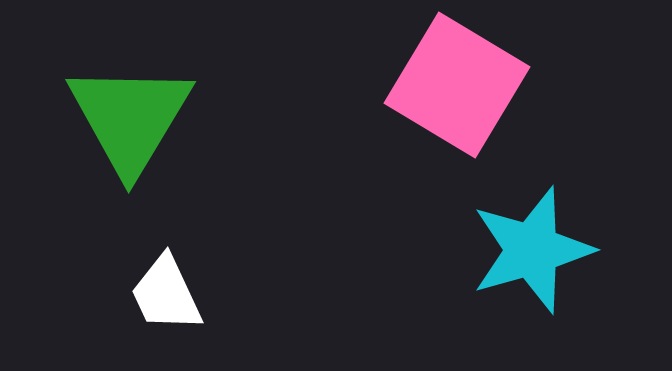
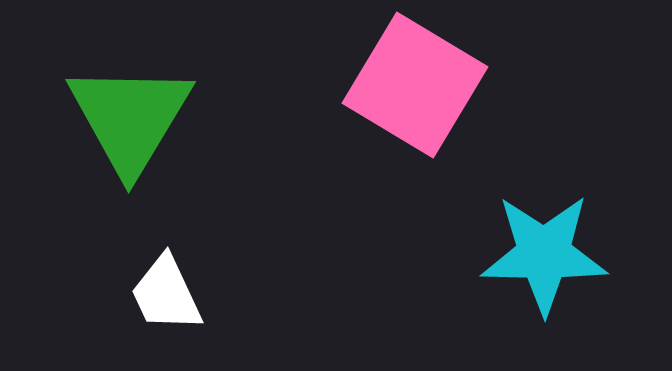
pink square: moved 42 px left
cyan star: moved 12 px right, 4 px down; rotated 17 degrees clockwise
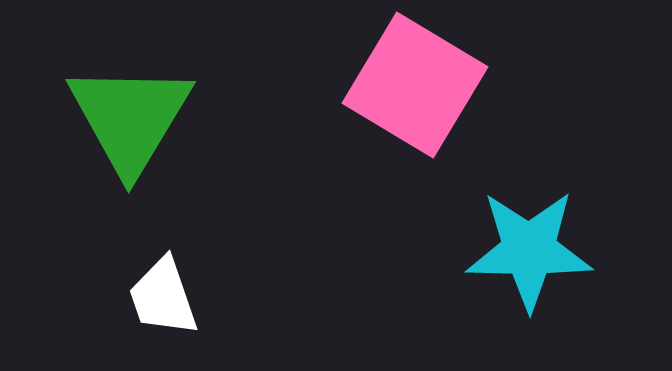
cyan star: moved 15 px left, 4 px up
white trapezoid: moved 3 px left, 3 px down; rotated 6 degrees clockwise
